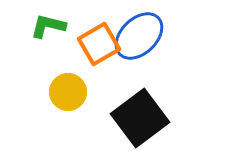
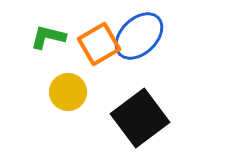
green L-shape: moved 11 px down
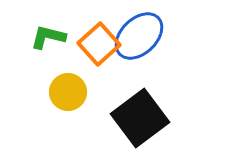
orange square: rotated 12 degrees counterclockwise
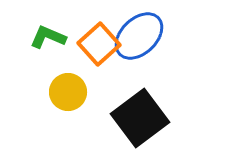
green L-shape: rotated 9 degrees clockwise
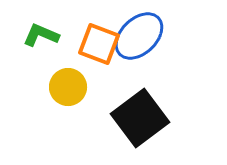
green L-shape: moved 7 px left, 2 px up
orange square: rotated 27 degrees counterclockwise
yellow circle: moved 5 px up
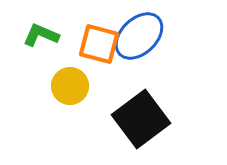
orange square: rotated 6 degrees counterclockwise
yellow circle: moved 2 px right, 1 px up
black square: moved 1 px right, 1 px down
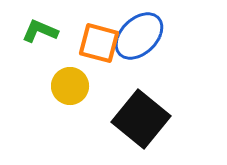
green L-shape: moved 1 px left, 4 px up
orange square: moved 1 px up
black square: rotated 14 degrees counterclockwise
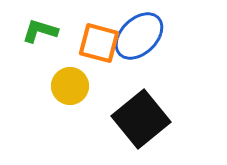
green L-shape: rotated 6 degrees counterclockwise
black square: rotated 12 degrees clockwise
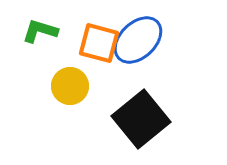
blue ellipse: moved 1 px left, 4 px down
